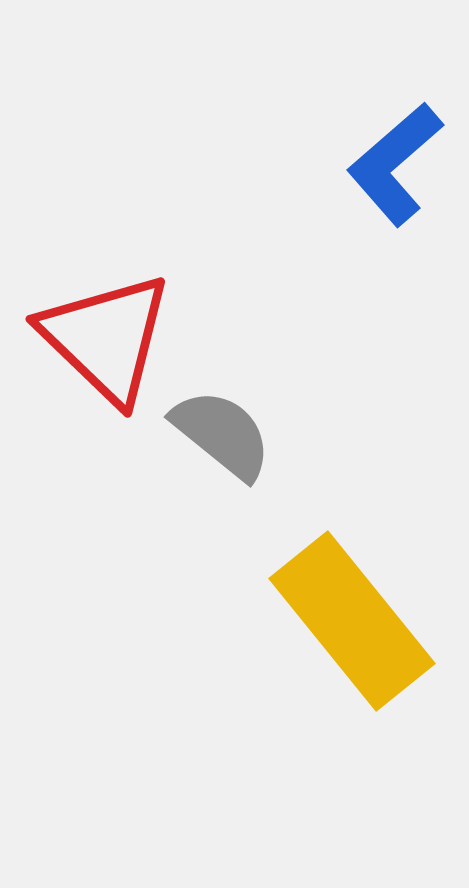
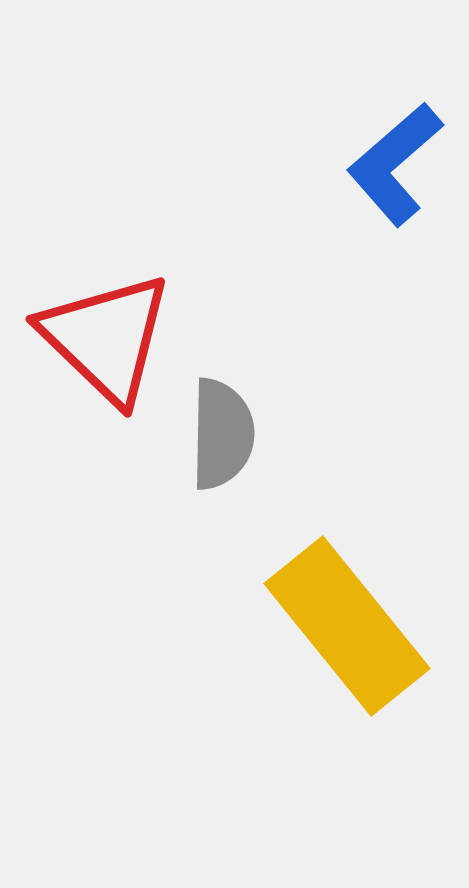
gray semicircle: rotated 52 degrees clockwise
yellow rectangle: moved 5 px left, 5 px down
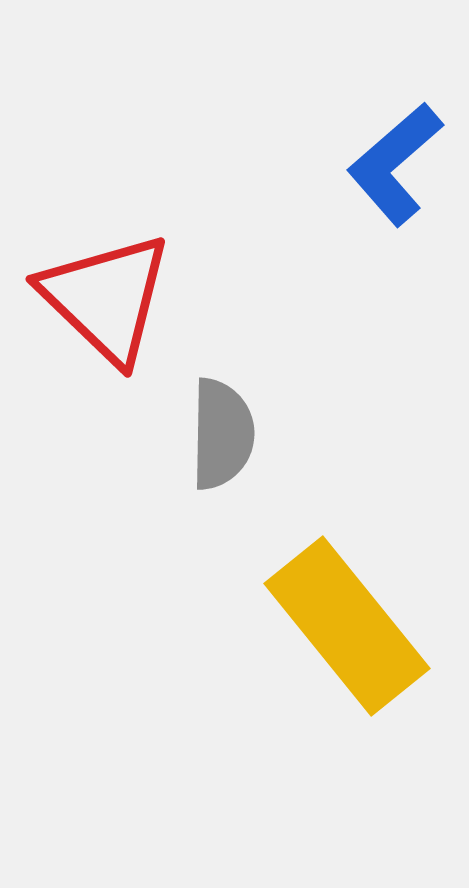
red triangle: moved 40 px up
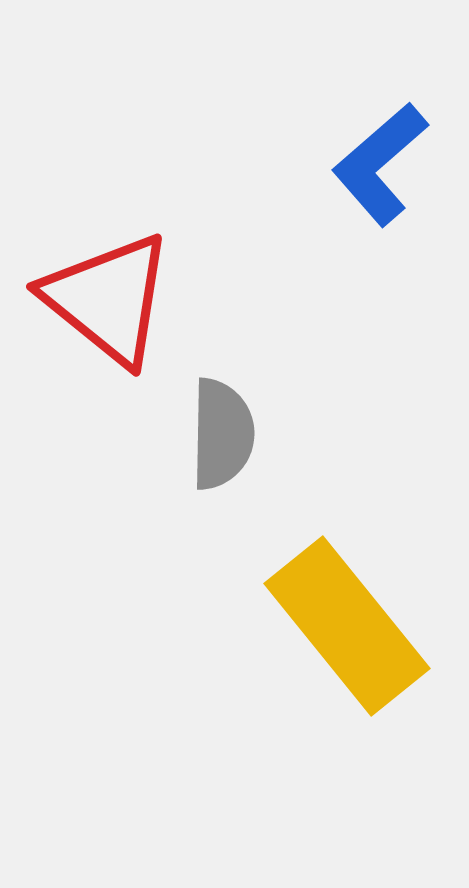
blue L-shape: moved 15 px left
red triangle: moved 2 px right, 1 px down; rotated 5 degrees counterclockwise
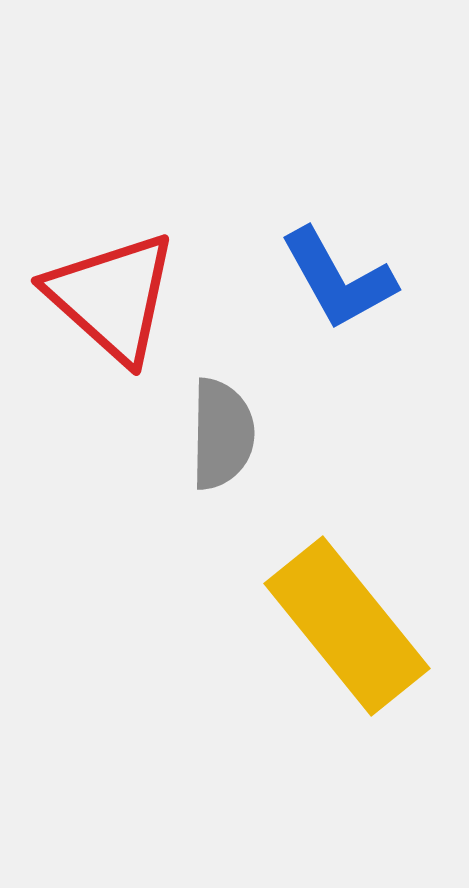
blue L-shape: moved 42 px left, 115 px down; rotated 78 degrees counterclockwise
red triangle: moved 4 px right, 2 px up; rotated 3 degrees clockwise
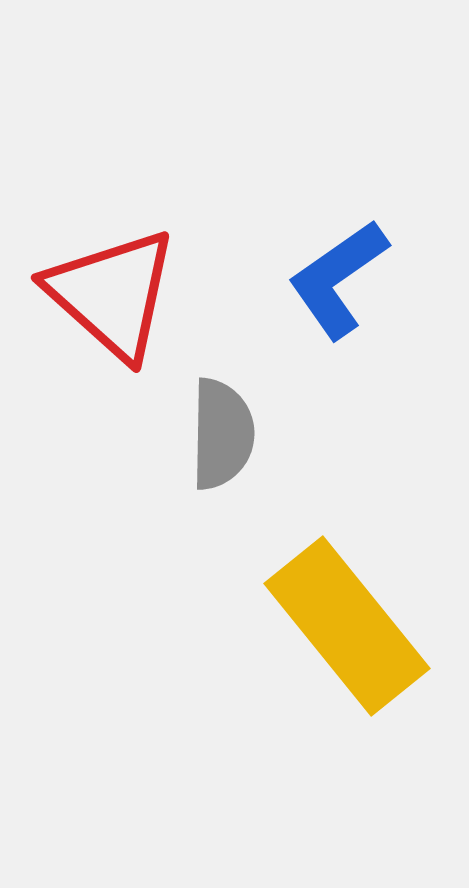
blue L-shape: rotated 84 degrees clockwise
red triangle: moved 3 px up
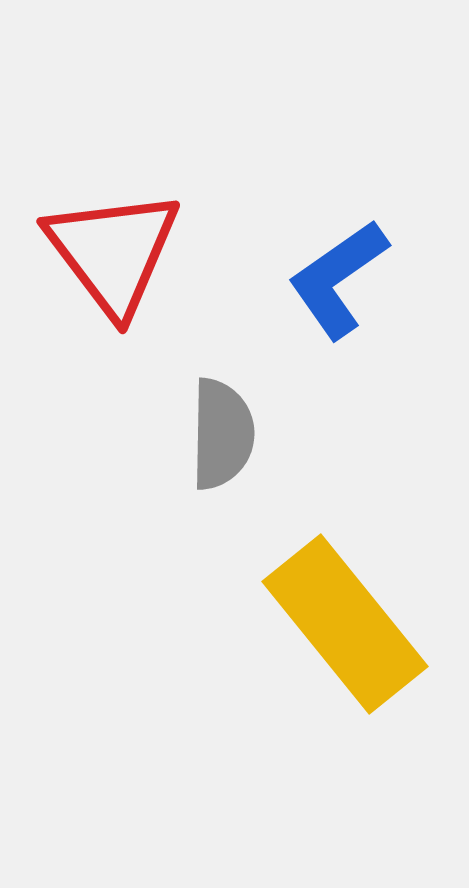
red triangle: moved 1 px right, 42 px up; rotated 11 degrees clockwise
yellow rectangle: moved 2 px left, 2 px up
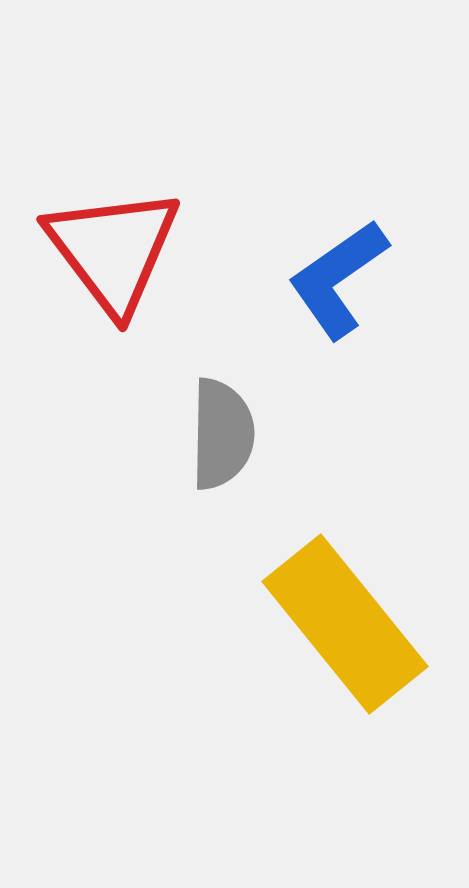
red triangle: moved 2 px up
